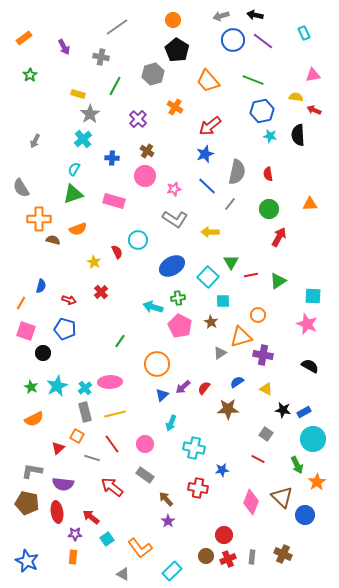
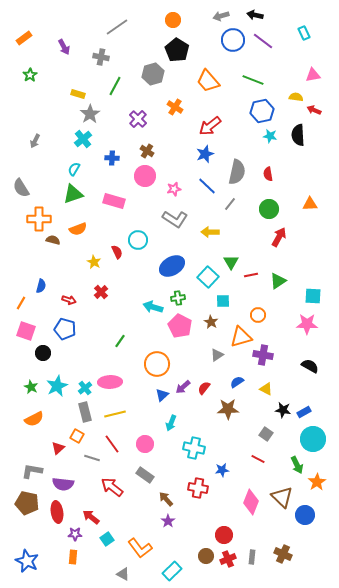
pink star at (307, 324): rotated 20 degrees counterclockwise
gray triangle at (220, 353): moved 3 px left, 2 px down
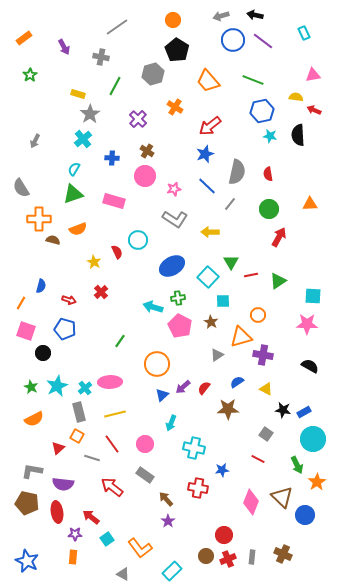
gray rectangle at (85, 412): moved 6 px left
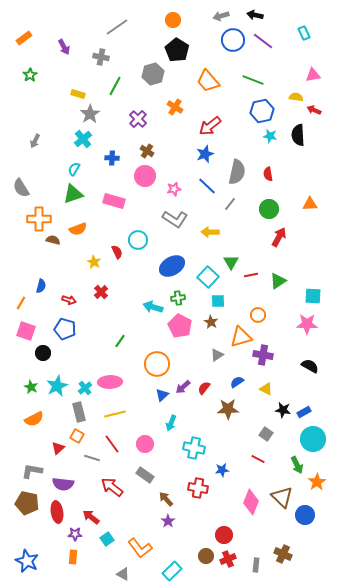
cyan square at (223, 301): moved 5 px left
gray rectangle at (252, 557): moved 4 px right, 8 px down
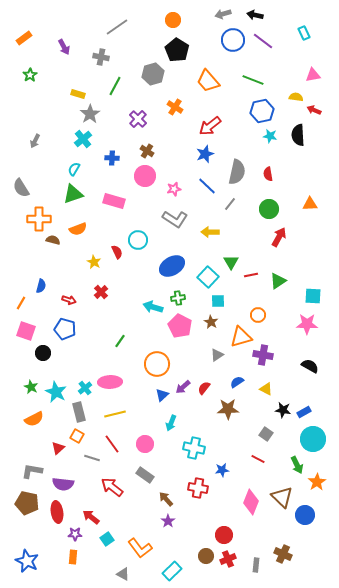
gray arrow at (221, 16): moved 2 px right, 2 px up
cyan star at (57, 386): moved 1 px left, 6 px down; rotated 20 degrees counterclockwise
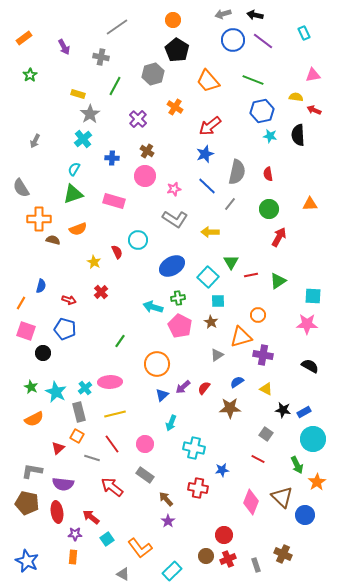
brown star at (228, 409): moved 2 px right, 1 px up
gray rectangle at (256, 565): rotated 24 degrees counterclockwise
